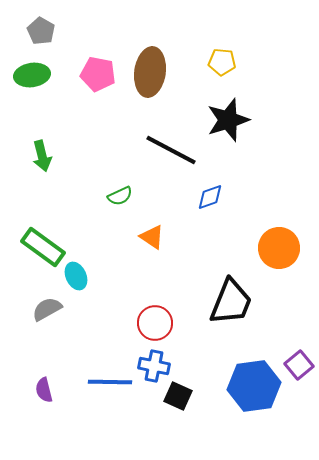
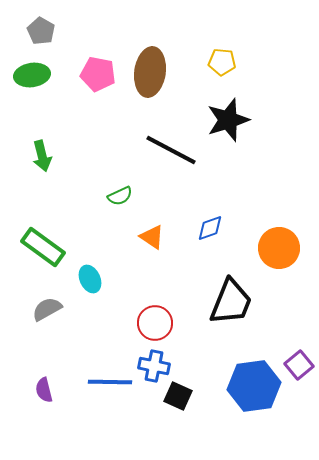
blue diamond: moved 31 px down
cyan ellipse: moved 14 px right, 3 px down
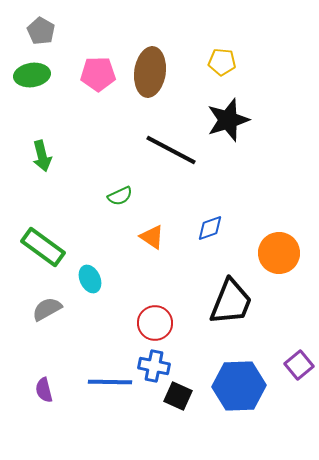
pink pentagon: rotated 12 degrees counterclockwise
orange circle: moved 5 px down
blue hexagon: moved 15 px left; rotated 6 degrees clockwise
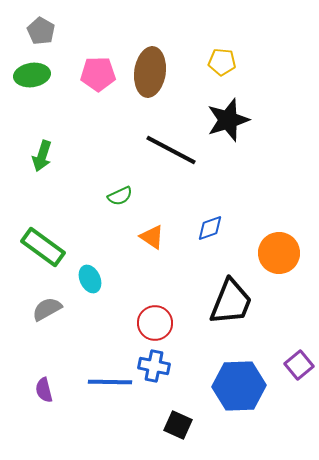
green arrow: rotated 32 degrees clockwise
black square: moved 29 px down
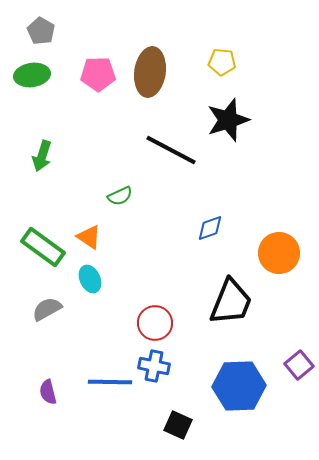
orange triangle: moved 63 px left
purple semicircle: moved 4 px right, 2 px down
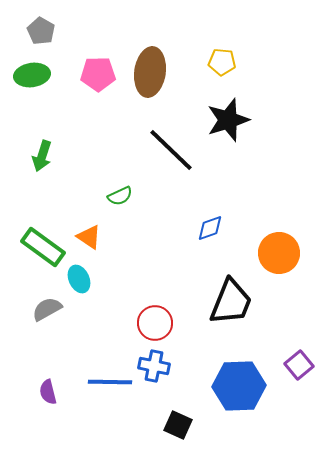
black line: rotated 16 degrees clockwise
cyan ellipse: moved 11 px left
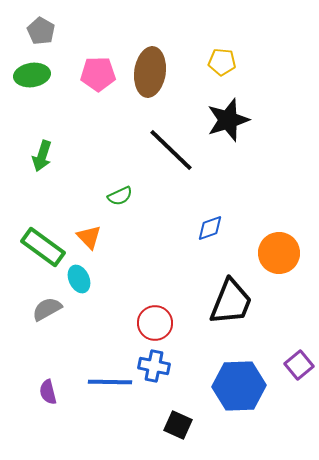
orange triangle: rotated 12 degrees clockwise
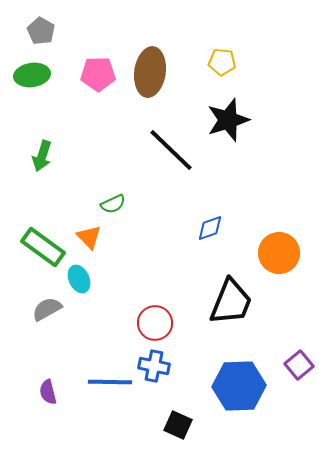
green semicircle: moved 7 px left, 8 px down
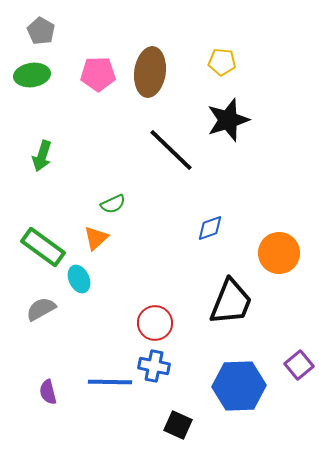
orange triangle: moved 7 px right, 1 px down; rotated 32 degrees clockwise
gray semicircle: moved 6 px left
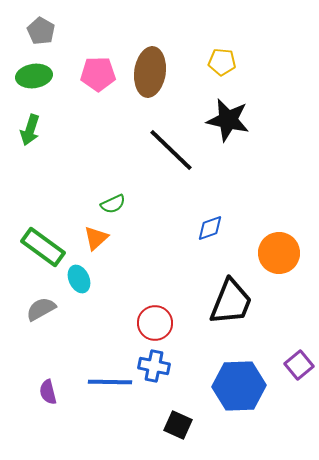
green ellipse: moved 2 px right, 1 px down
black star: rotated 30 degrees clockwise
green arrow: moved 12 px left, 26 px up
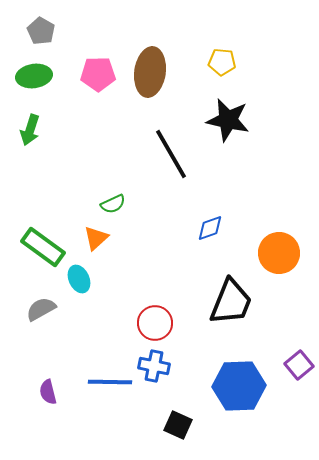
black line: moved 4 px down; rotated 16 degrees clockwise
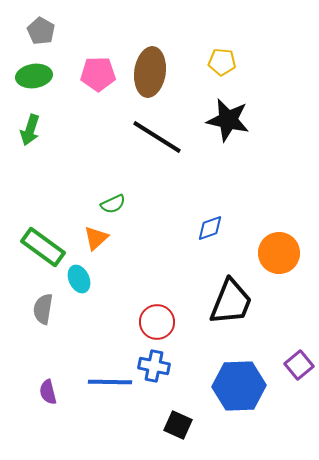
black line: moved 14 px left, 17 px up; rotated 28 degrees counterclockwise
gray semicircle: moved 2 px right; rotated 52 degrees counterclockwise
red circle: moved 2 px right, 1 px up
